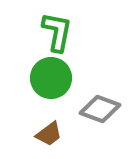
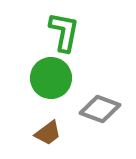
green L-shape: moved 7 px right
brown trapezoid: moved 1 px left, 1 px up
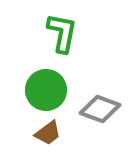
green L-shape: moved 2 px left, 1 px down
green circle: moved 5 px left, 12 px down
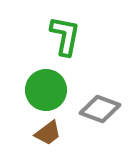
green L-shape: moved 3 px right, 3 px down
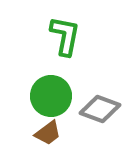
green circle: moved 5 px right, 6 px down
